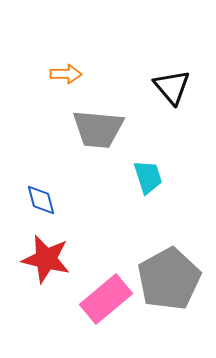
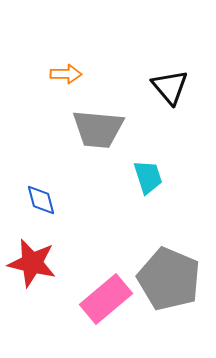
black triangle: moved 2 px left
red star: moved 14 px left, 4 px down
gray pentagon: rotated 20 degrees counterclockwise
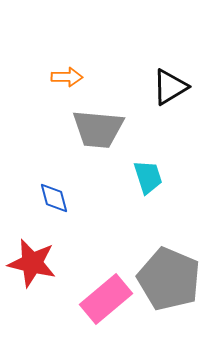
orange arrow: moved 1 px right, 3 px down
black triangle: rotated 39 degrees clockwise
blue diamond: moved 13 px right, 2 px up
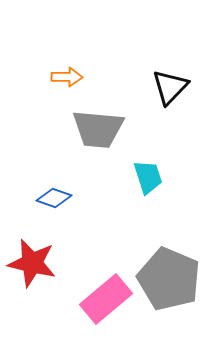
black triangle: rotated 15 degrees counterclockwise
blue diamond: rotated 56 degrees counterclockwise
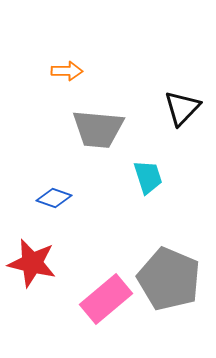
orange arrow: moved 6 px up
black triangle: moved 12 px right, 21 px down
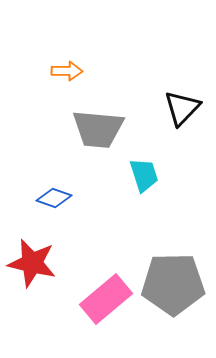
cyan trapezoid: moved 4 px left, 2 px up
gray pentagon: moved 4 px right, 5 px down; rotated 24 degrees counterclockwise
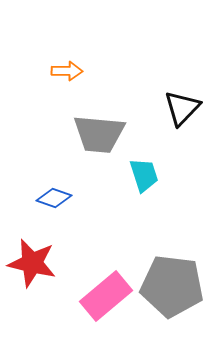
gray trapezoid: moved 1 px right, 5 px down
gray pentagon: moved 1 px left, 2 px down; rotated 8 degrees clockwise
pink rectangle: moved 3 px up
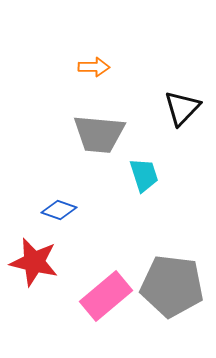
orange arrow: moved 27 px right, 4 px up
blue diamond: moved 5 px right, 12 px down
red star: moved 2 px right, 1 px up
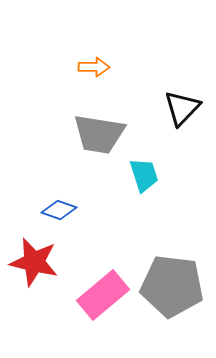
gray trapezoid: rotated 4 degrees clockwise
pink rectangle: moved 3 px left, 1 px up
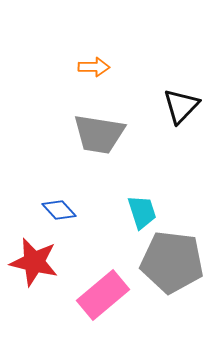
black triangle: moved 1 px left, 2 px up
cyan trapezoid: moved 2 px left, 37 px down
blue diamond: rotated 28 degrees clockwise
gray pentagon: moved 24 px up
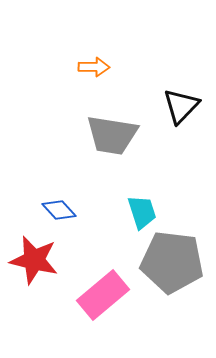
gray trapezoid: moved 13 px right, 1 px down
red star: moved 2 px up
